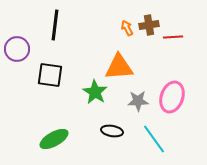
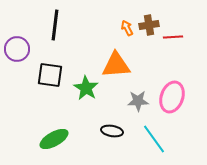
orange triangle: moved 3 px left, 2 px up
green star: moved 9 px left, 4 px up
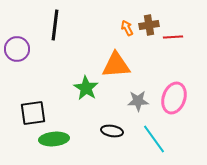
black square: moved 17 px left, 38 px down; rotated 16 degrees counterclockwise
pink ellipse: moved 2 px right, 1 px down
green ellipse: rotated 24 degrees clockwise
